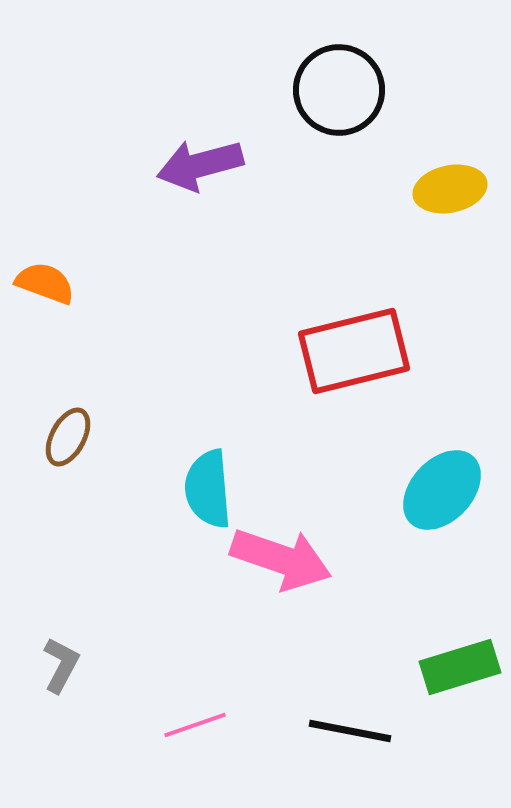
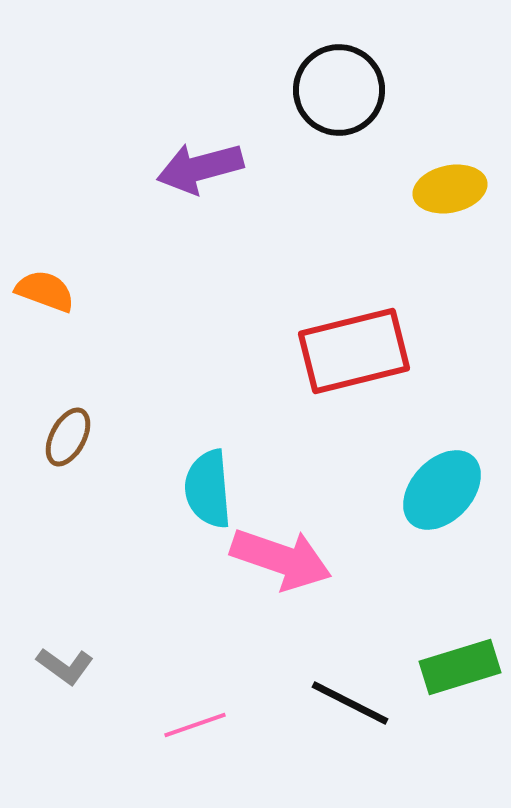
purple arrow: moved 3 px down
orange semicircle: moved 8 px down
gray L-shape: moved 4 px right, 1 px down; rotated 98 degrees clockwise
black line: moved 28 px up; rotated 16 degrees clockwise
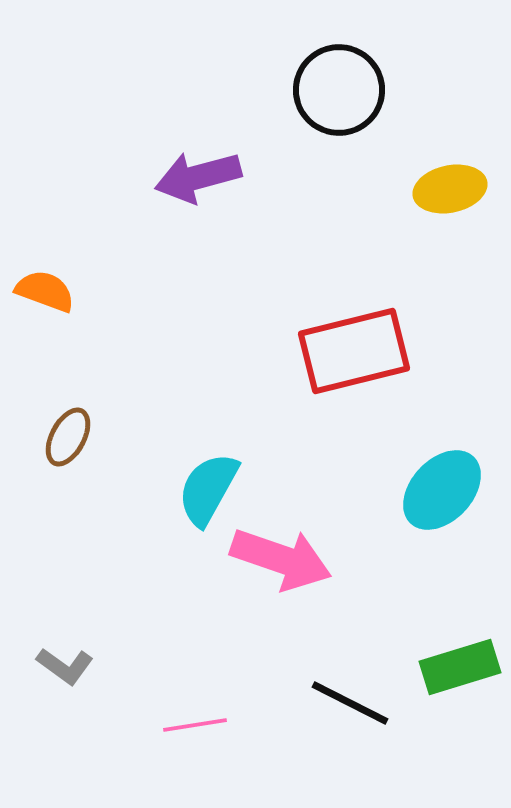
purple arrow: moved 2 px left, 9 px down
cyan semicircle: rotated 34 degrees clockwise
pink line: rotated 10 degrees clockwise
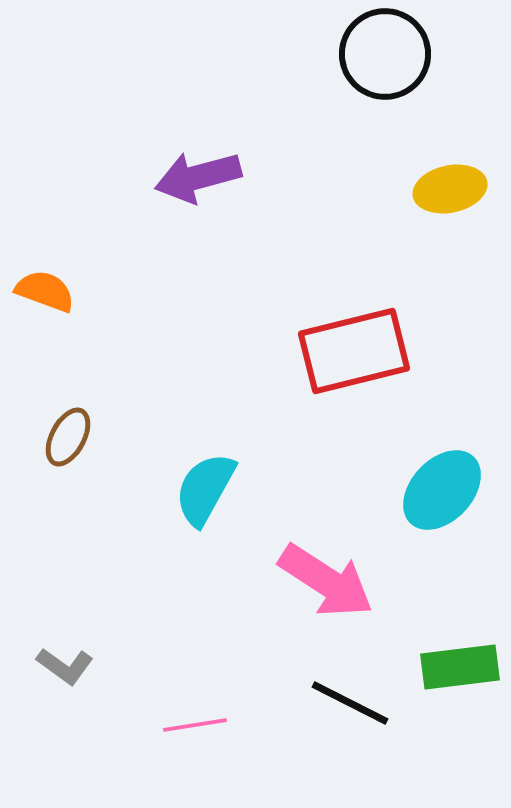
black circle: moved 46 px right, 36 px up
cyan semicircle: moved 3 px left
pink arrow: moved 45 px right, 22 px down; rotated 14 degrees clockwise
green rectangle: rotated 10 degrees clockwise
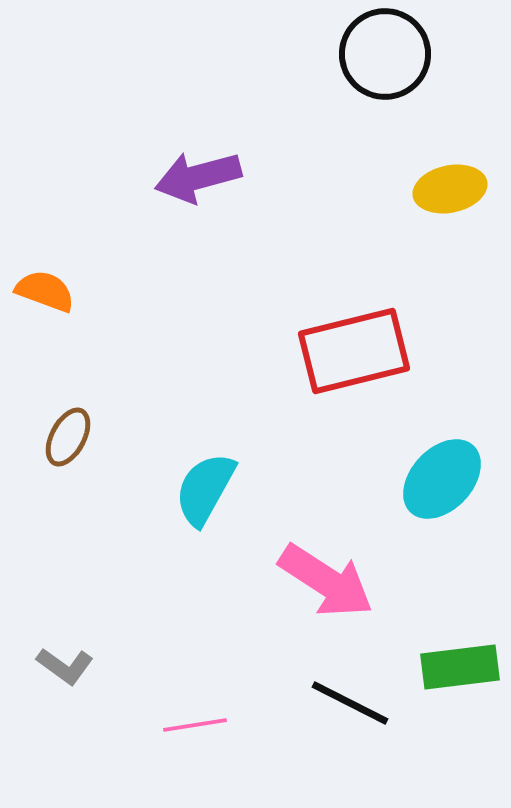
cyan ellipse: moved 11 px up
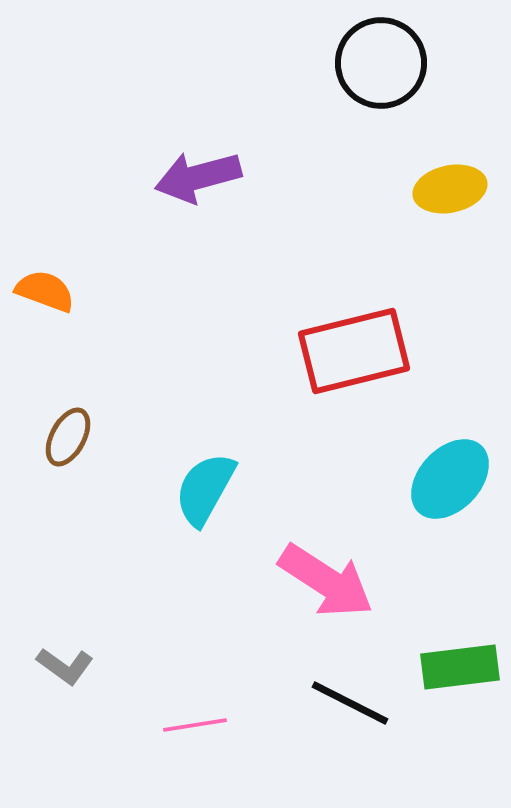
black circle: moved 4 px left, 9 px down
cyan ellipse: moved 8 px right
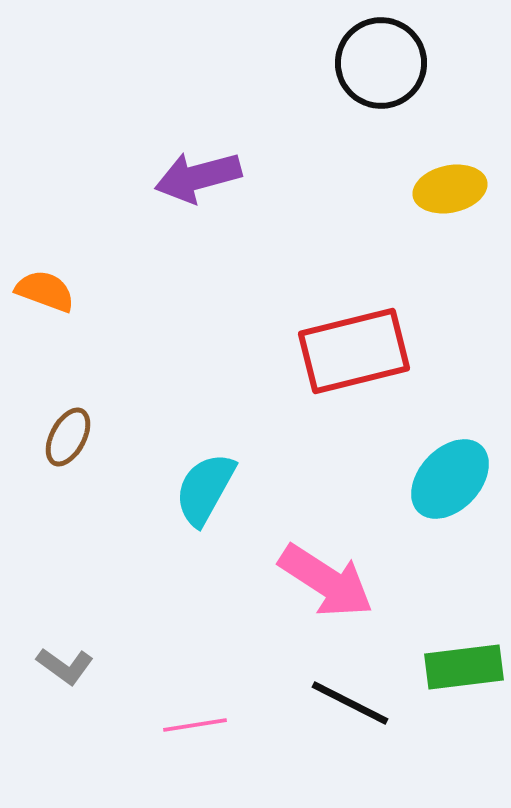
green rectangle: moved 4 px right
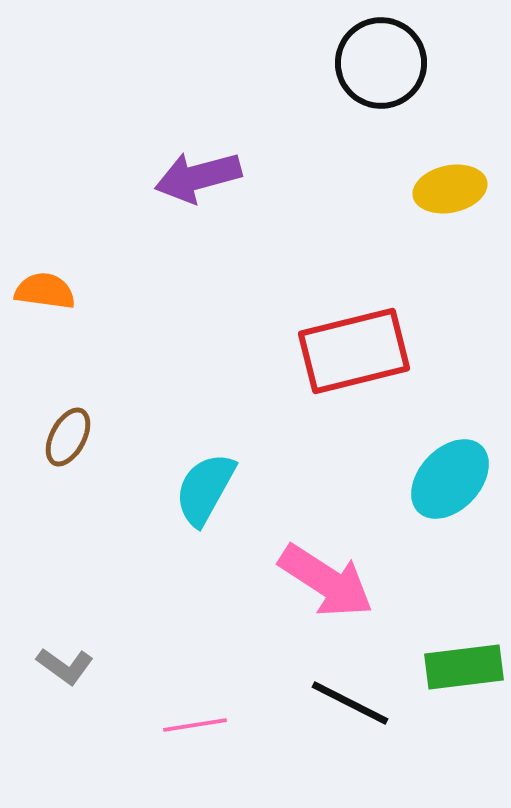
orange semicircle: rotated 12 degrees counterclockwise
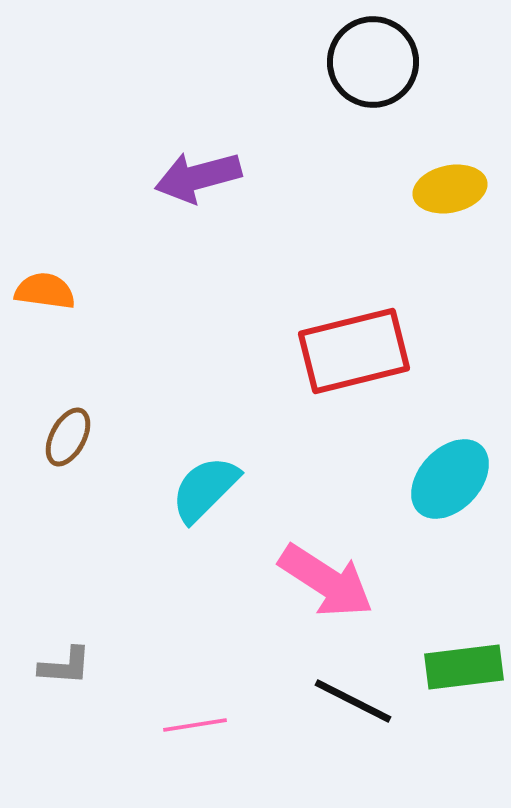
black circle: moved 8 px left, 1 px up
cyan semicircle: rotated 16 degrees clockwise
gray L-shape: rotated 32 degrees counterclockwise
black line: moved 3 px right, 2 px up
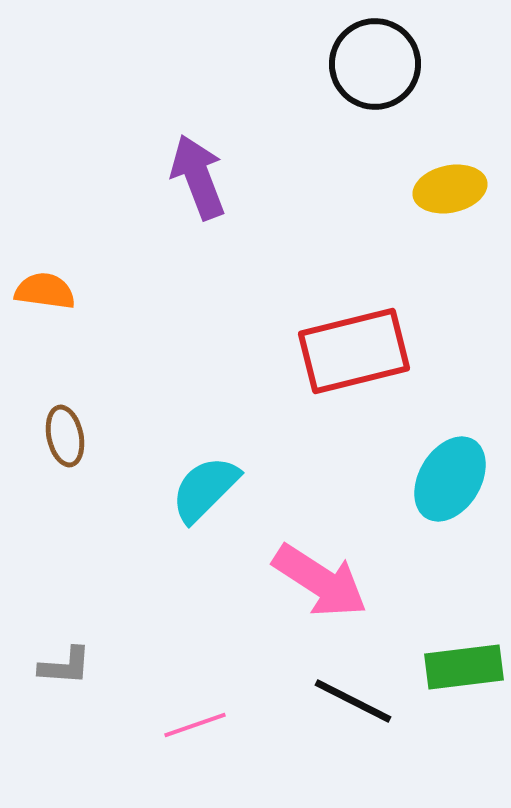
black circle: moved 2 px right, 2 px down
purple arrow: rotated 84 degrees clockwise
brown ellipse: moved 3 px left, 1 px up; rotated 40 degrees counterclockwise
cyan ellipse: rotated 12 degrees counterclockwise
pink arrow: moved 6 px left
pink line: rotated 10 degrees counterclockwise
